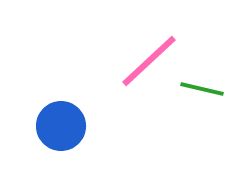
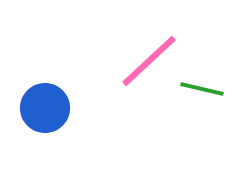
blue circle: moved 16 px left, 18 px up
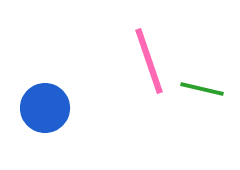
pink line: rotated 66 degrees counterclockwise
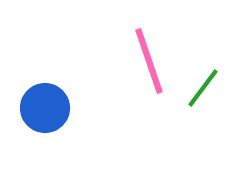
green line: moved 1 px right, 1 px up; rotated 66 degrees counterclockwise
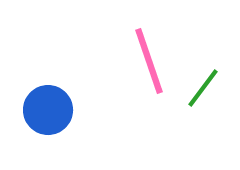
blue circle: moved 3 px right, 2 px down
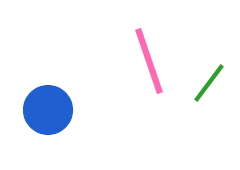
green line: moved 6 px right, 5 px up
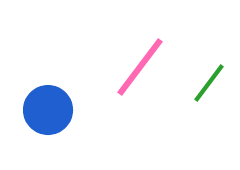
pink line: moved 9 px left, 6 px down; rotated 56 degrees clockwise
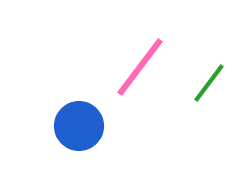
blue circle: moved 31 px right, 16 px down
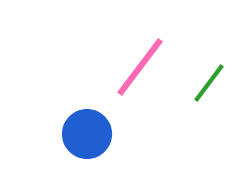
blue circle: moved 8 px right, 8 px down
